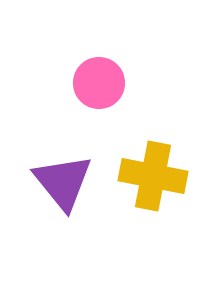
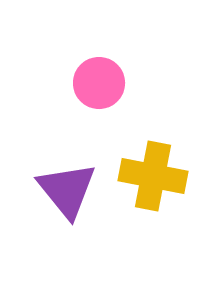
purple triangle: moved 4 px right, 8 px down
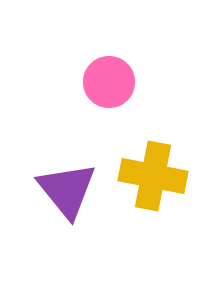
pink circle: moved 10 px right, 1 px up
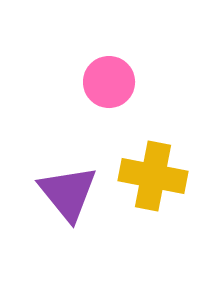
purple triangle: moved 1 px right, 3 px down
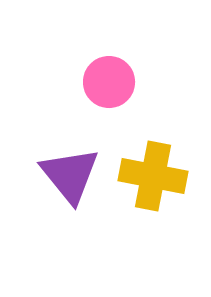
purple triangle: moved 2 px right, 18 px up
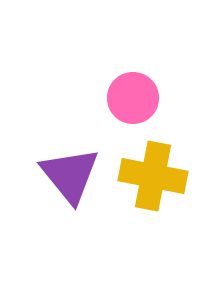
pink circle: moved 24 px right, 16 px down
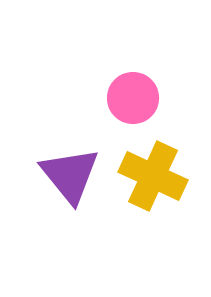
yellow cross: rotated 14 degrees clockwise
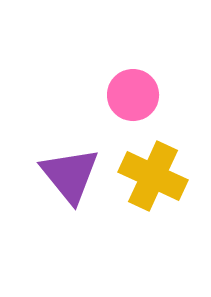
pink circle: moved 3 px up
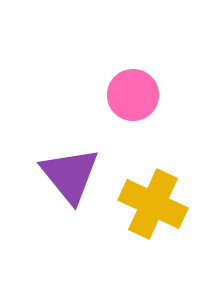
yellow cross: moved 28 px down
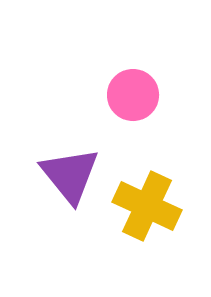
yellow cross: moved 6 px left, 2 px down
